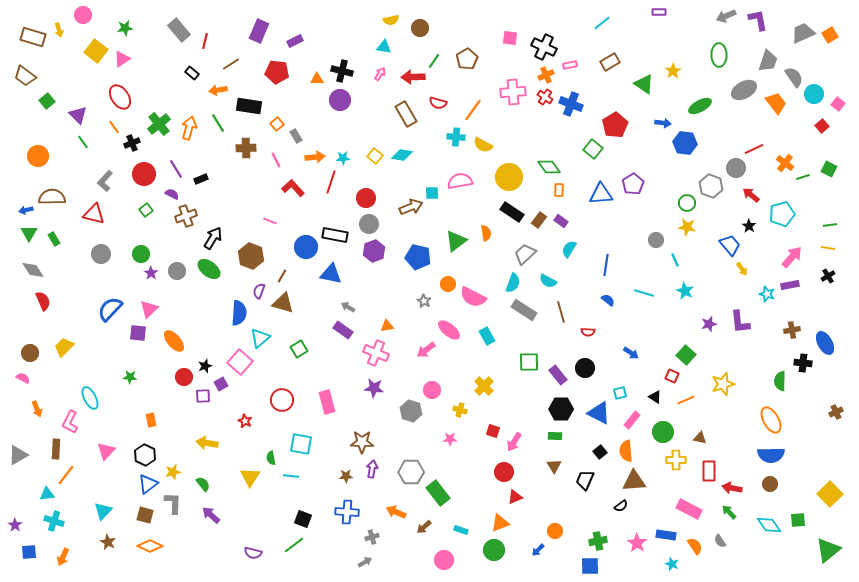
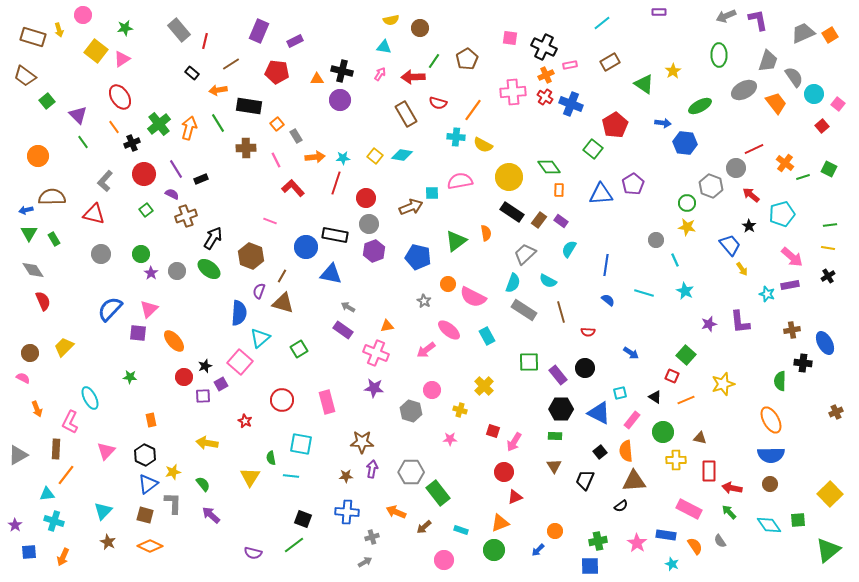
red line at (331, 182): moved 5 px right, 1 px down
pink arrow at (792, 257): rotated 90 degrees clockwise
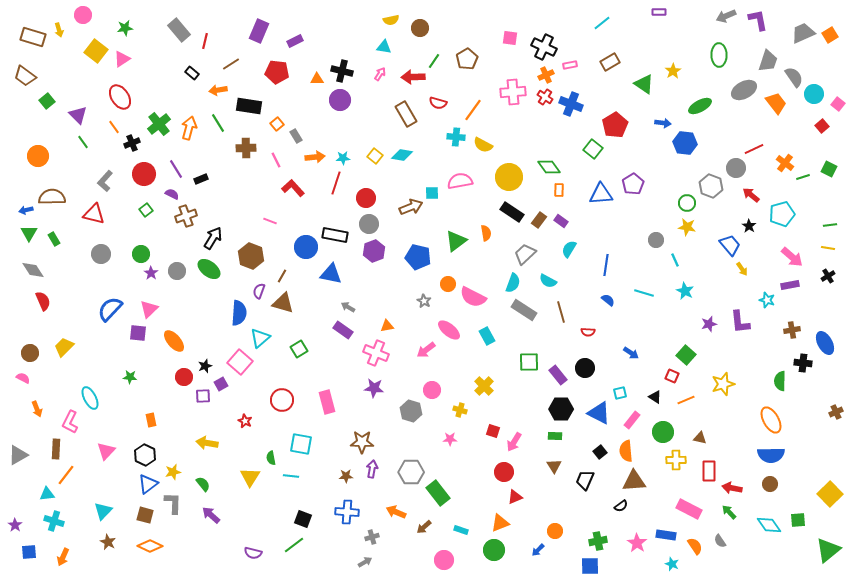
cyan star at (767, 294): moved 6 px down
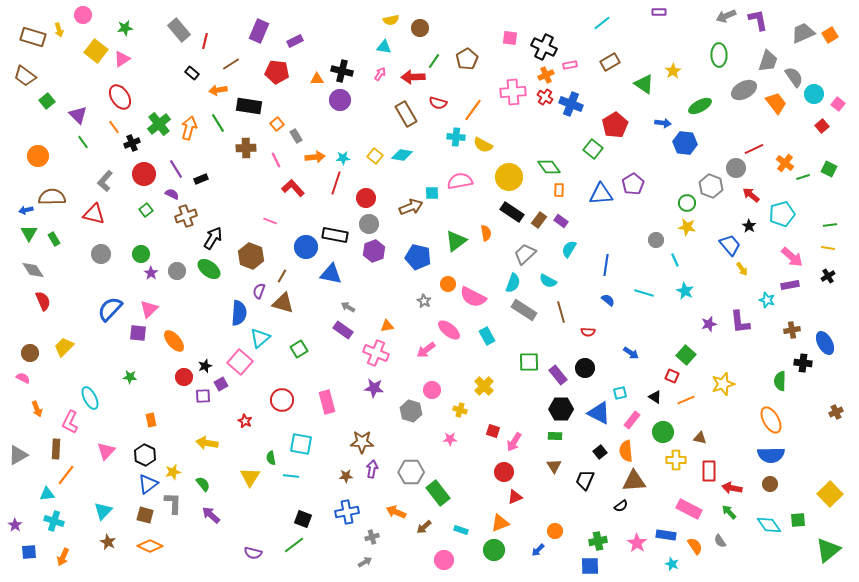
blue cross at (347, 512): rotated 15 degrees counterclockwise
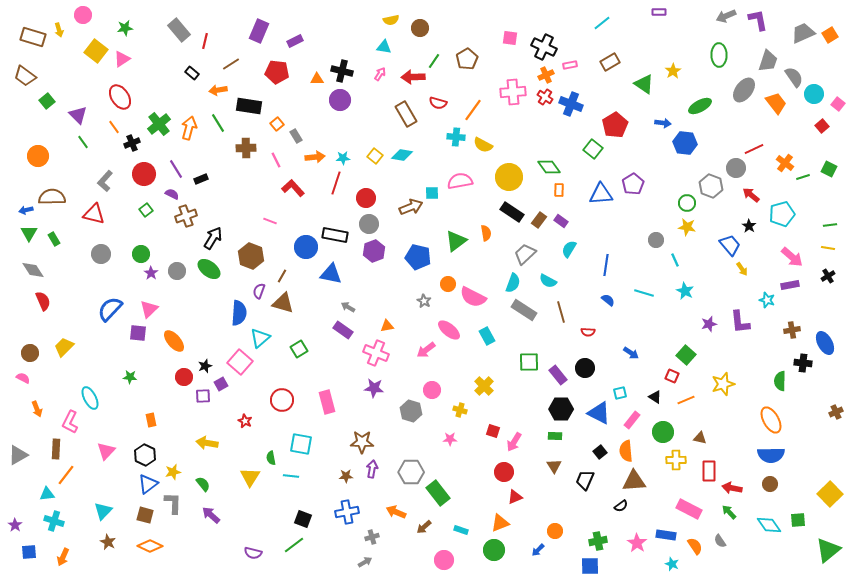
gray ellipse at (744, 90): rotated 25 degrees counterclockwise
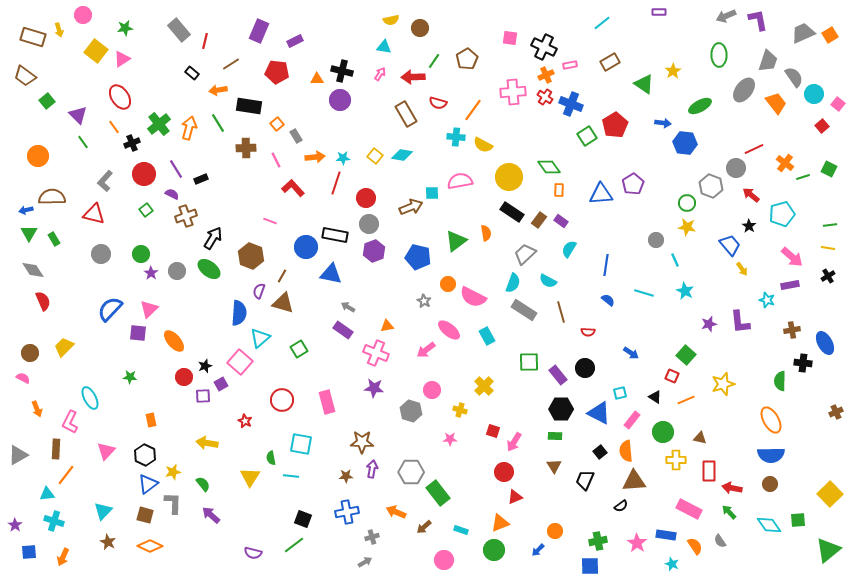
green square at (593, 149): moved 6 px left, 13 px up; rotated 18 degrees clockwise
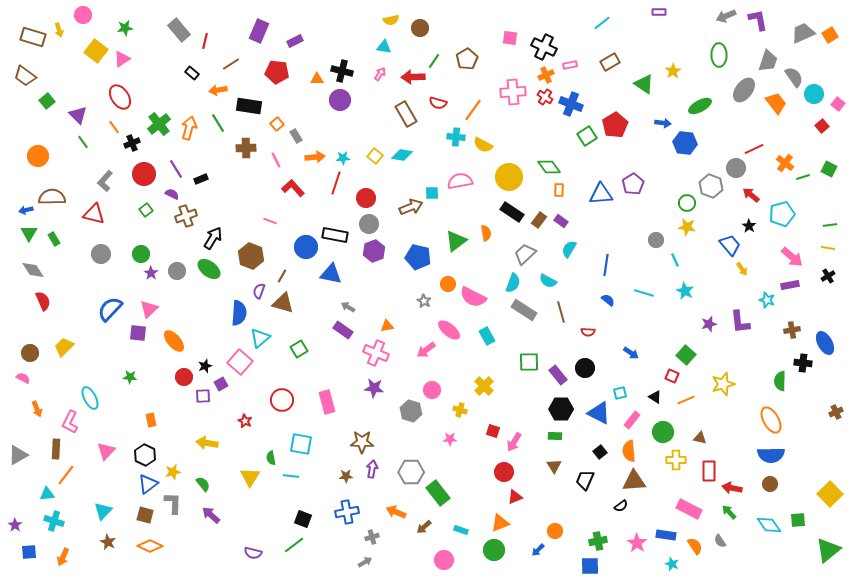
orange semicircle at (626, 451): moved 3 px right
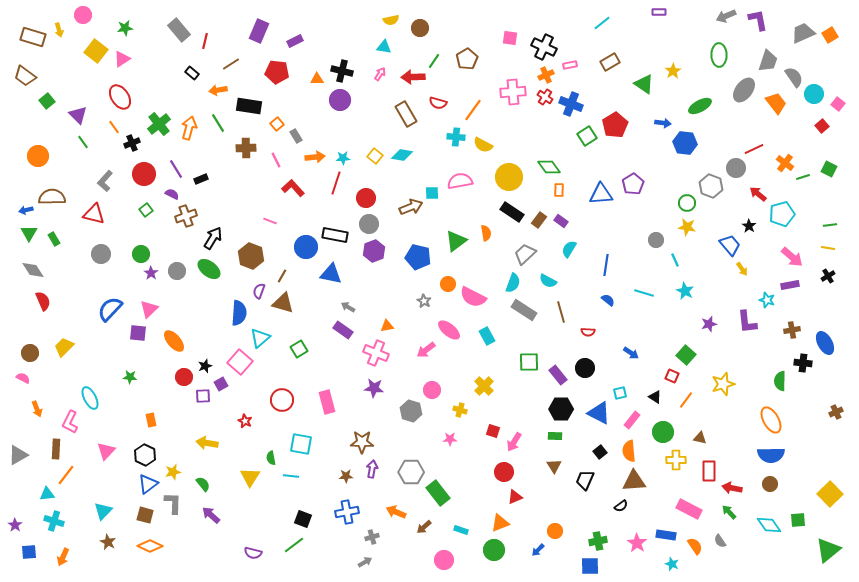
red arrow at (751, 195): moved 7 px right, 1 px up
purple L-shape at (740, 322): moved 7 px right
orange line at (686, 400): rotated 30 degrees counterclockwise
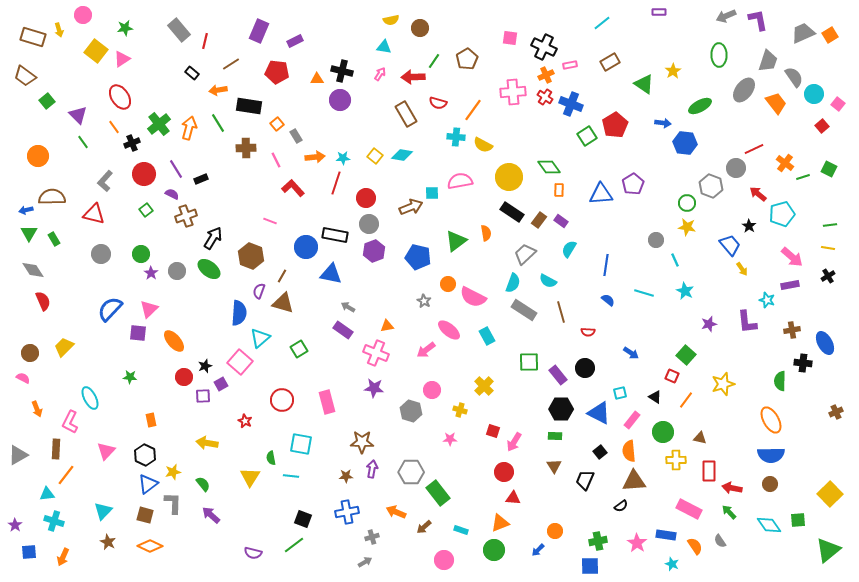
red triangle at (515, 497): moved 2 px left, 1 px down; rotated 28 degrees clockwise
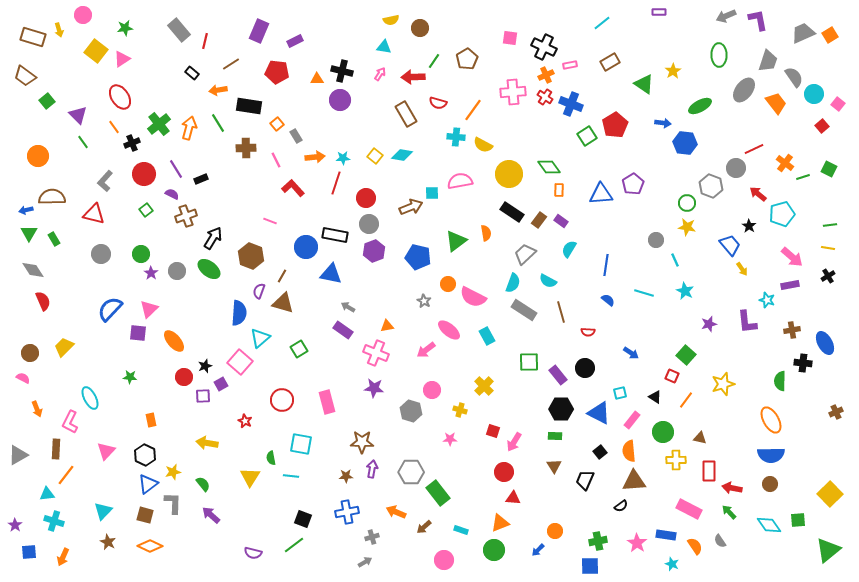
yellow circle at (509, 177): moved 3 px up
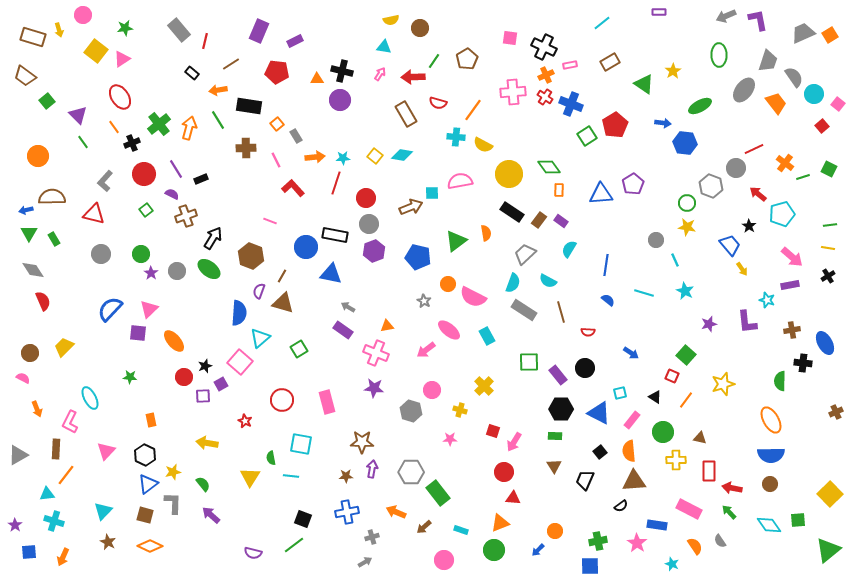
green line at (218, 123): moved 3 px up
blue rectangle at (666, 535): moved 9 px left, 10 px up
